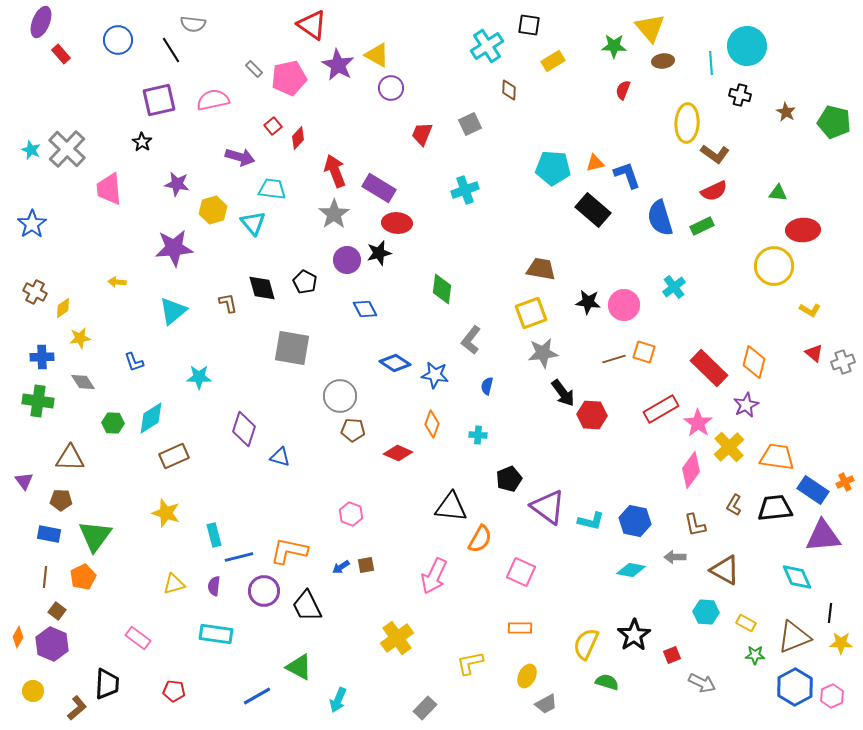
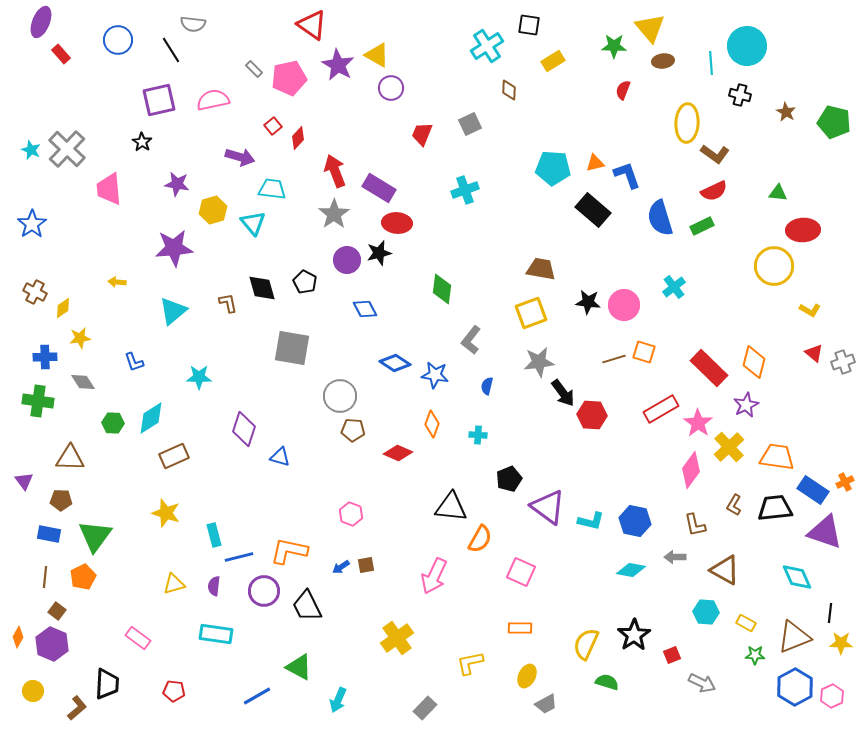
gray star at (543, 353): moved 4 px left, 9 px down
blue cross at (42, 357): moved 3 px right
purple triangle at (823, 536): moved 2 px right, 4 px up; rotated 24 degrees clockwise
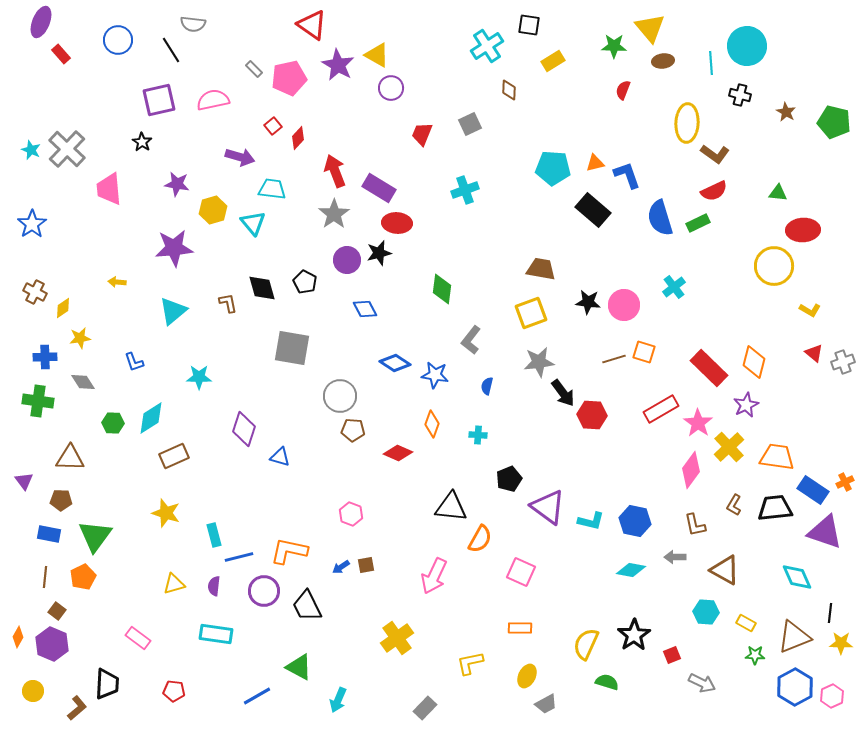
green rectangle at (702, 226): moved 4 px left, 3 px up
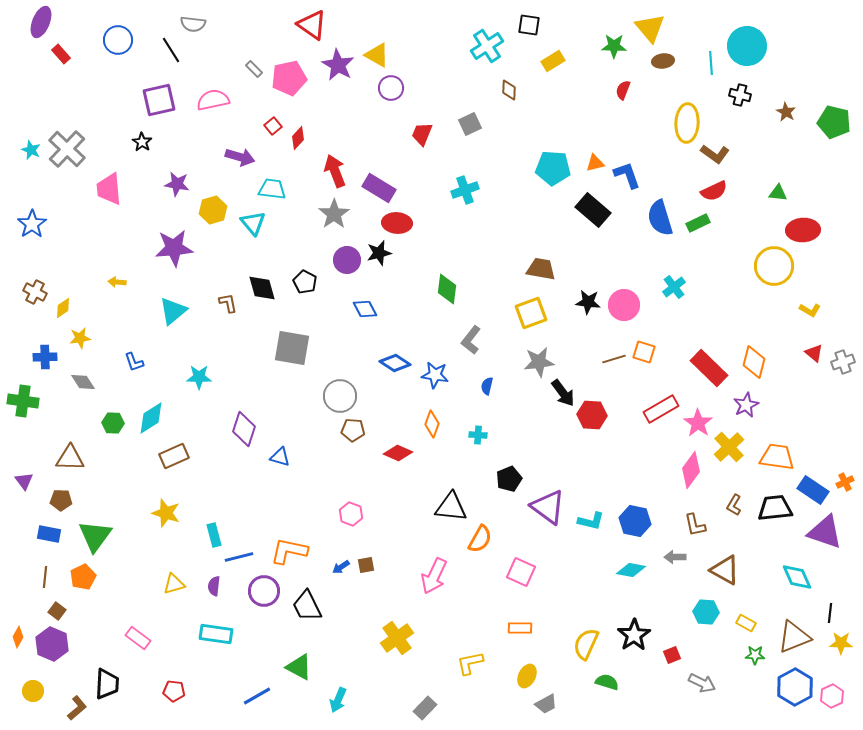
green diamond at (442, 289): moved 5 px right
green cross at (38, 401): moved 15 px left
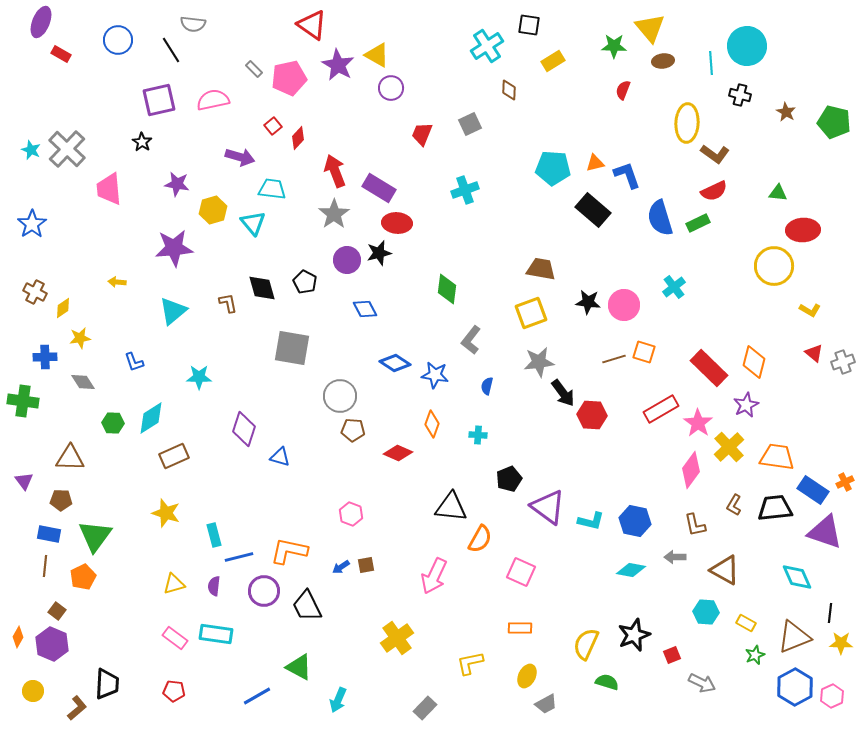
red rectangle at (61, 54): rotated 18 degrees counterclockwise
brown line at (45, 577): moved 11 px up
black star at (634, 635): rotated 12 degrees clockwise
pink rectangle at (138, 638): moved 37 px right
green star at (755, 655): rotated 24 degrees counterclockwise
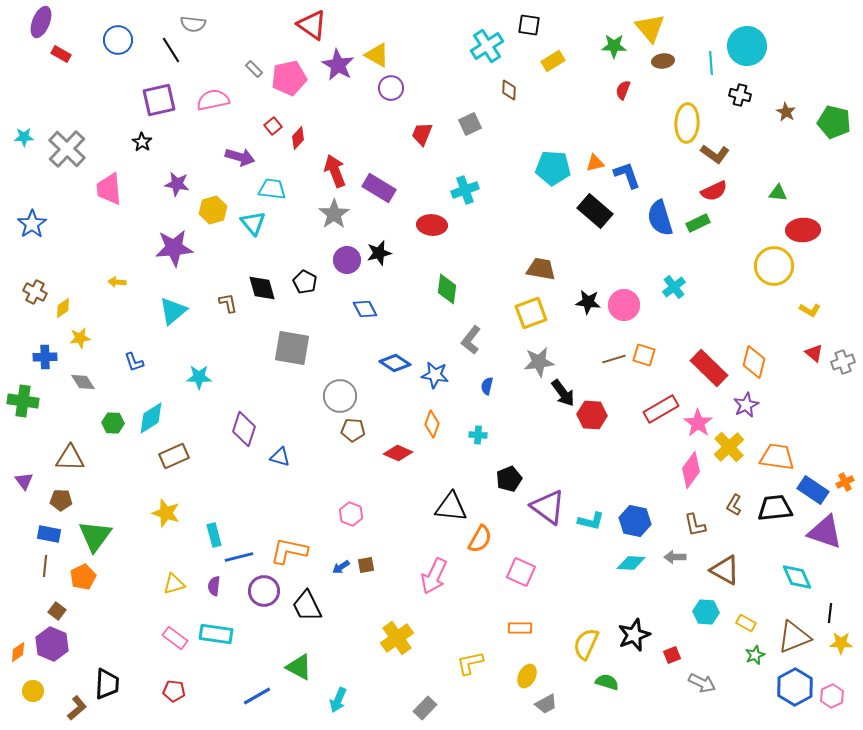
cyan star at (31, 150): moved 7 px left, 13 px up; rotated 24 degrees counterclockwise
black rectangle at (593, 210): moved 2 px right, 1 px down
red ellipse at (397, 223): moved 35 px right, 2 px down
orange square at (644, 352): moved 3 px down
cyan diamond at (631, 570): moved 7 px up; rotated 8 degrees counterclockwise
orange diamond at (18, 637): moved 15 px down; rotated 25 degrees clockwise
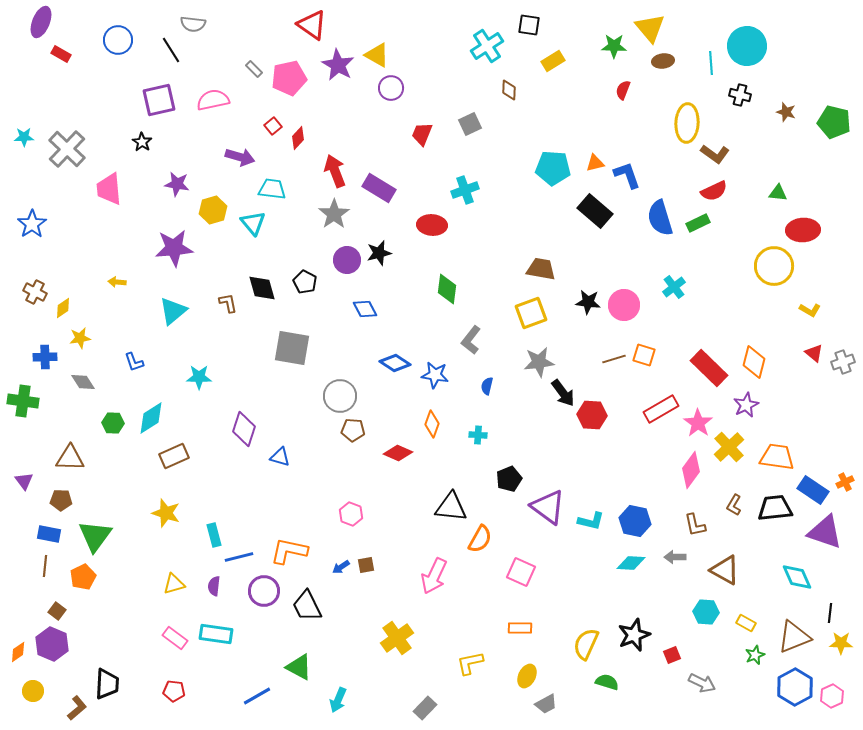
brown star at (786, 112): rotated 12 degrees counterclockwise
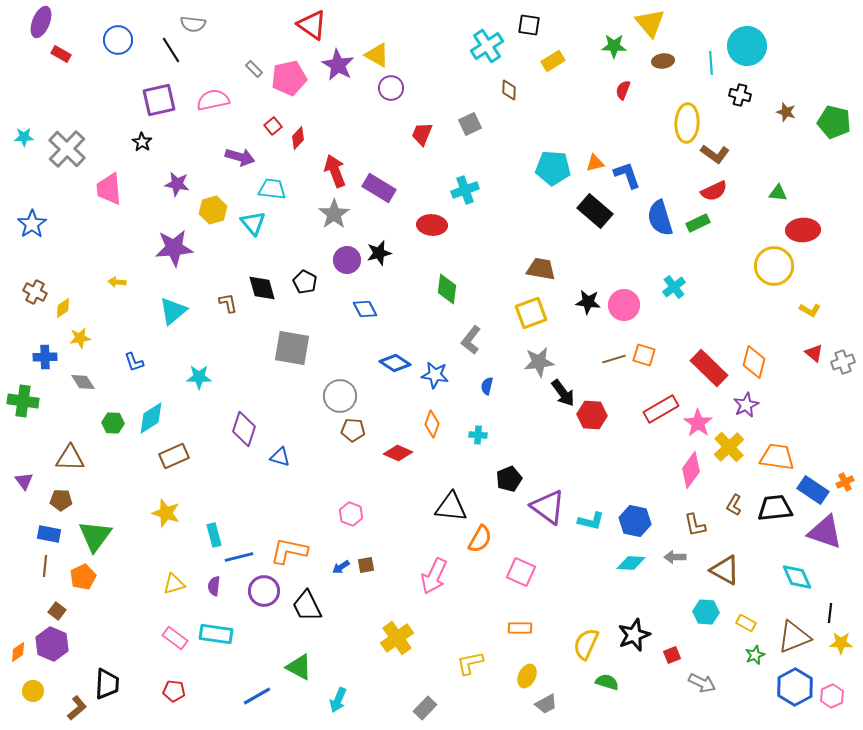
yellow triangle at (650, 28): moved 5 px up
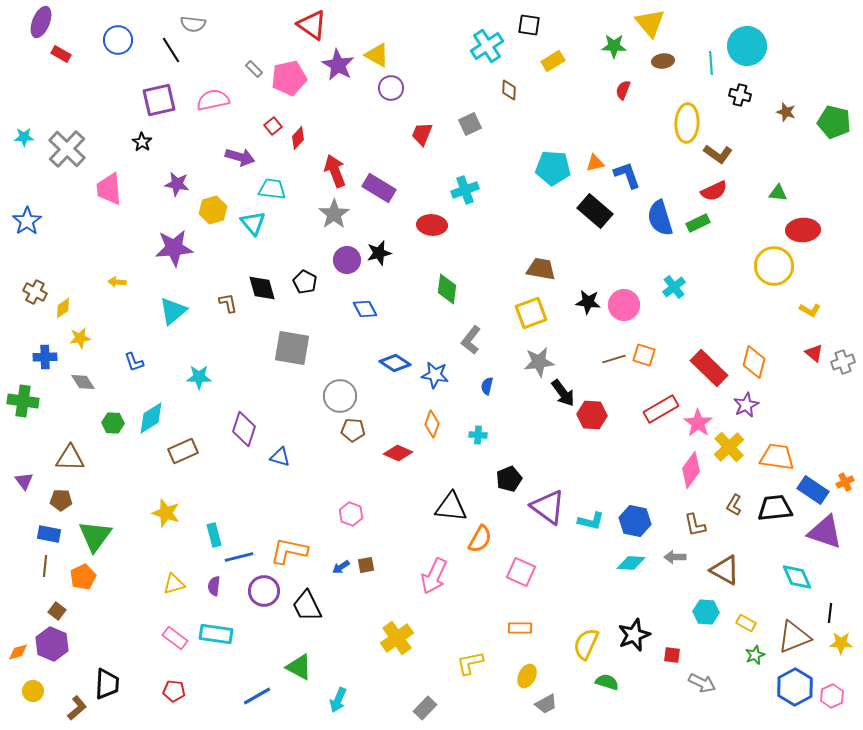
brown L-shape at (715, 154): moved 3 px right
blue star at (32, 224): moved 5 px left, 3 px up
brown rectangle at (174, 456): moved 9 px right, 5 px up
orange diamond at (18, 652): rotated 20 degrees clockwise
red square at (672, 655): rotated 30 degrees clockwise
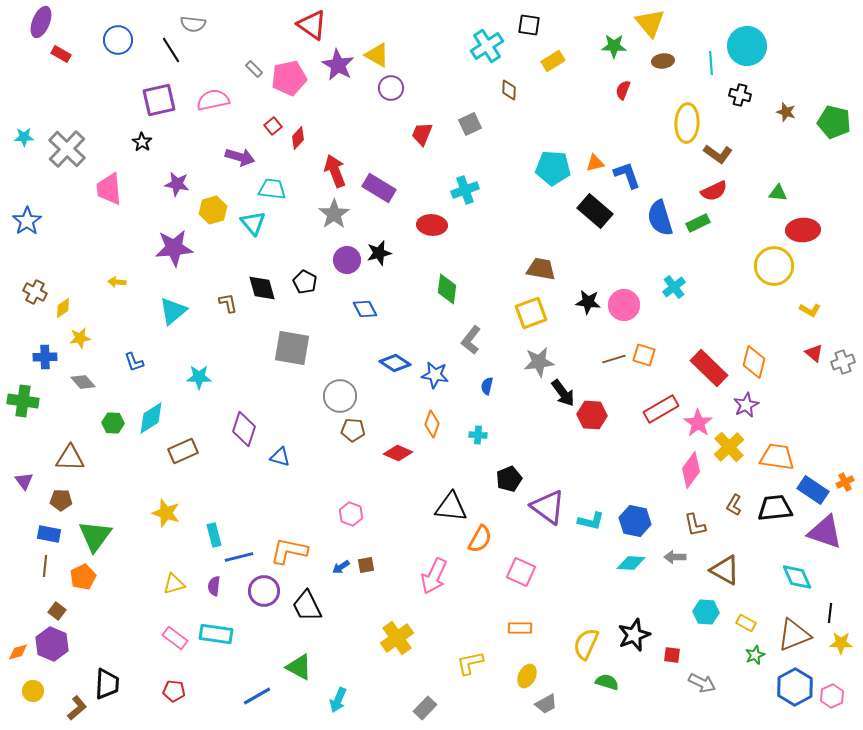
gray diamond at (83, 382): rotated 10 degrees counterclockwise
brown triangle at (794, 637): moved 2 px up
